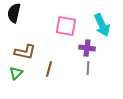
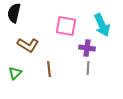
brown L-shape: moved 3 px right, 7 px up; rotated 20 degrees clockwise
brown line: rotated 21 degrees counterclockwise
green triangle: moved 1 px left
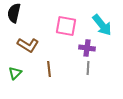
cyan arrow: rotated 15 degrees counterclockwise
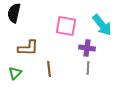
brown L-shape: moved 3 px down; rotated 30 degrees counterclockwise
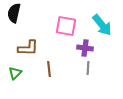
purple cross: moved 2 px left
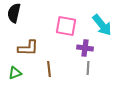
green triangle: rotated 24 degrees clockwise
